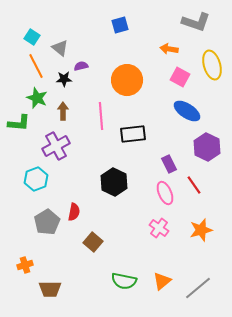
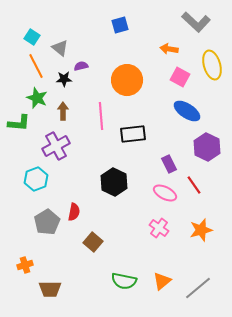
gray L-shape: rotated 24 degrees clockwise
pink ellipse: rotated 40 degrees counterclockwise
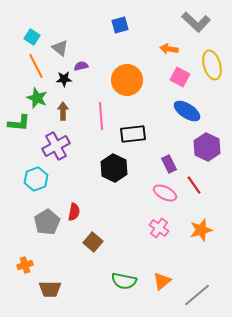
black hexagon: moved 14 px up
gray line: moved 1 px left, 7 px down
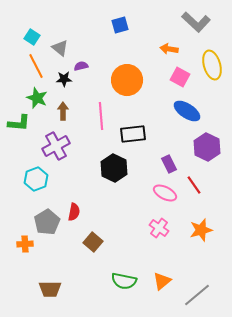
orange cross: moved 21 px up; rotated 14 degrees clockwise
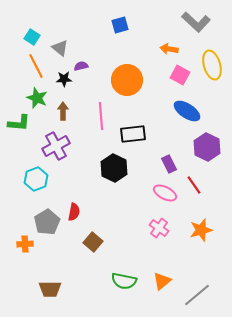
pink square: moved 2 px up
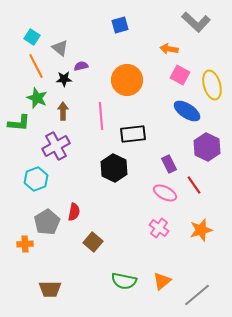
yellow ellipse: moved 20 px down
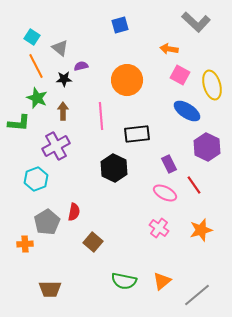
black rectangle: moved 4 px right
